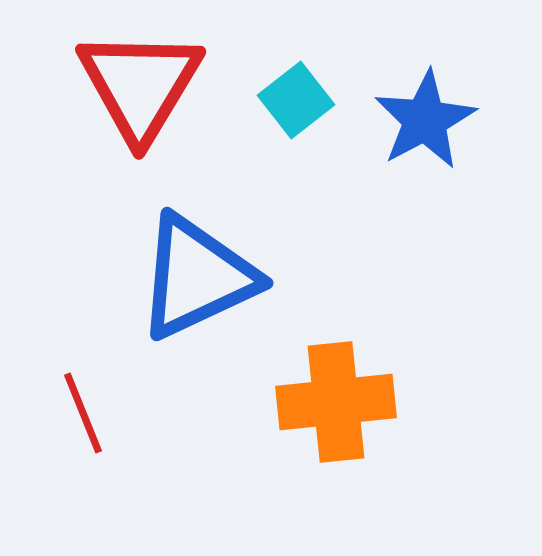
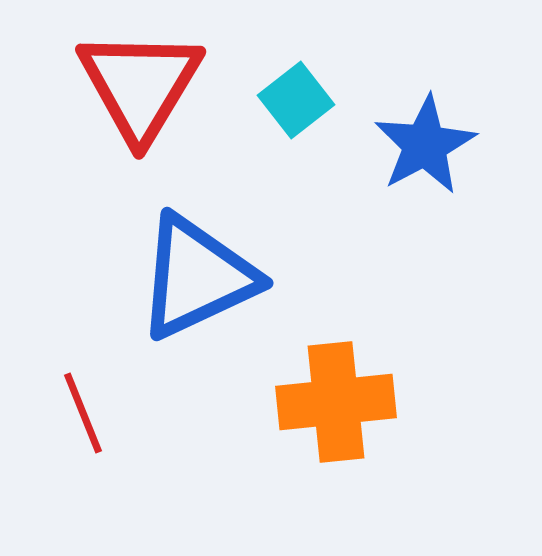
blue star: moved 25 px down
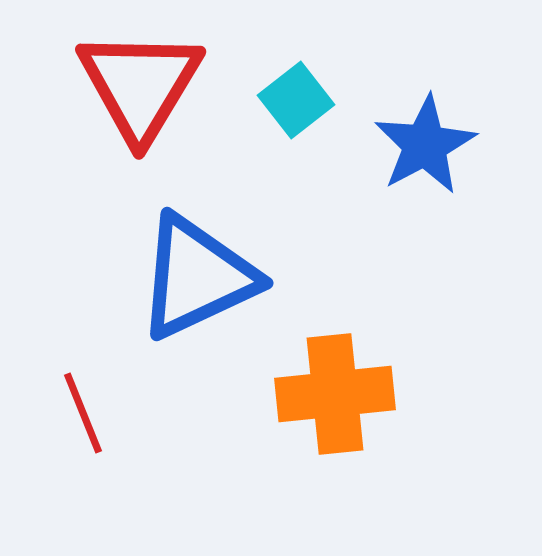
orange cross: moved 1 px left, 8 px up
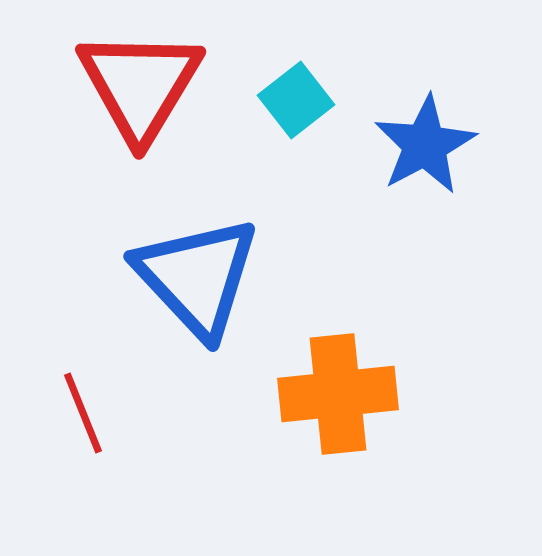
blue triangle: rotated 48 degrees counterclockwise
orange cross: moved 3 px right
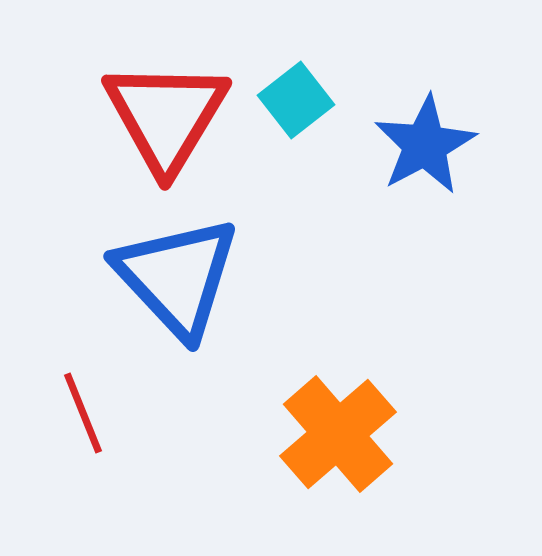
red triangle: moved 26 px right, 31 px down
blue triangle: moved 20 px left
orange cross: moved 40 px down; rotated 35 degrees counterclockwise
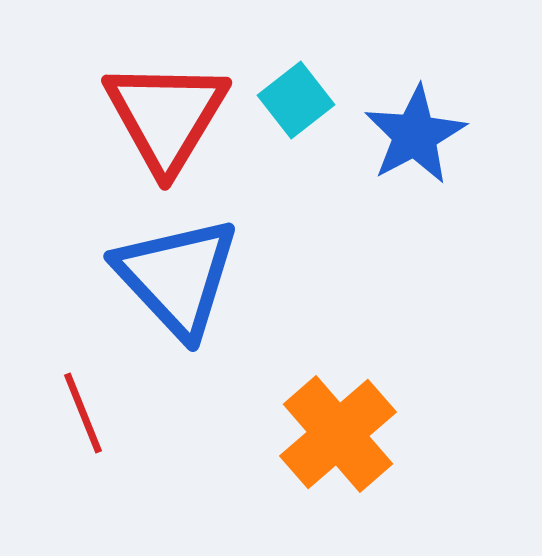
blue star: moved 10 px left, 10 px up
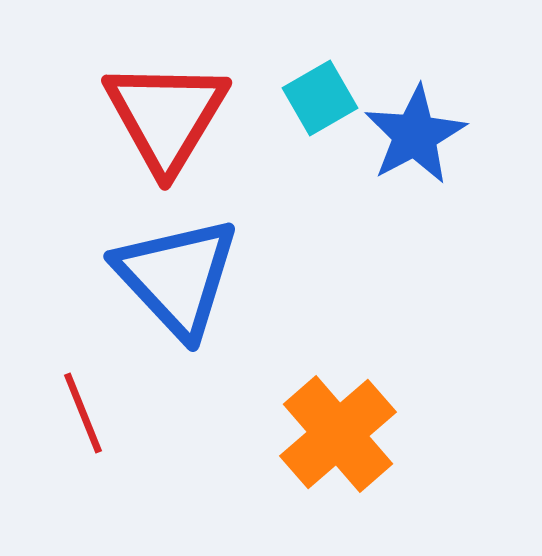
cyan square: moved 24 px right, 2 px up; rotated 8 degrees clockwise
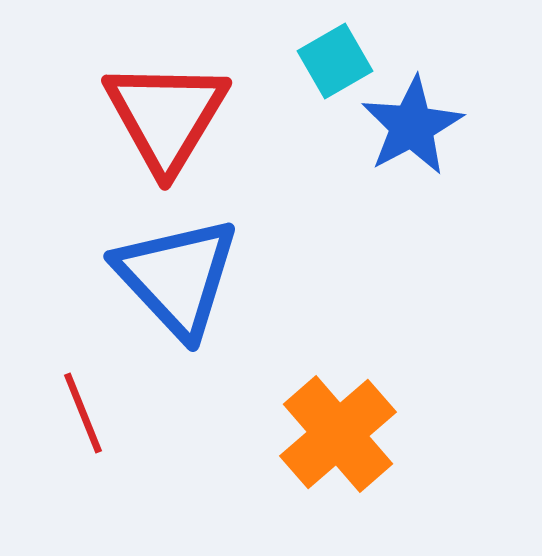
cyan square: moved 15 px right, 37 px up
blue star: moved 3 px left, 9 px up
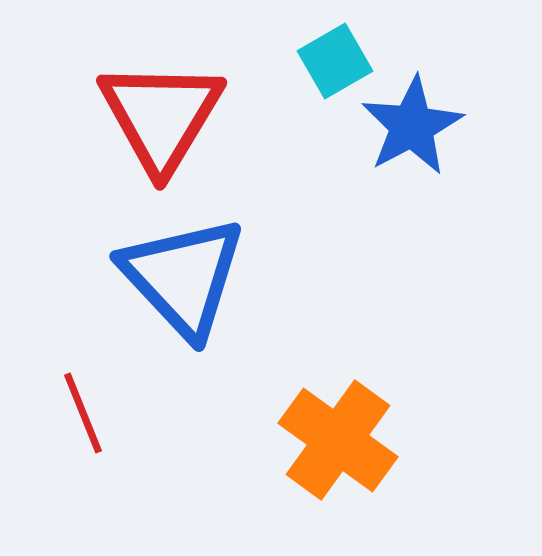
red triangle: moved 5 px left
blue triangle: moved 6 px right
orange cross: moved 6 px down; rotated 13 degrees counterclockwise
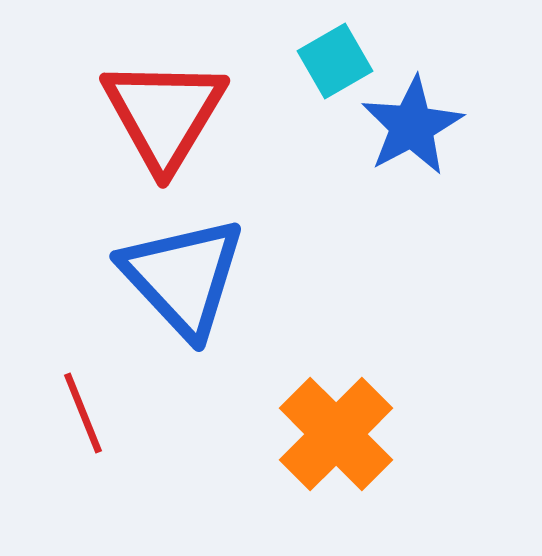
red triangle: moved 3 px right, 2 px up
orange cross: moved 2 px left, 6 px up; rotated 9 degrees clockwise
